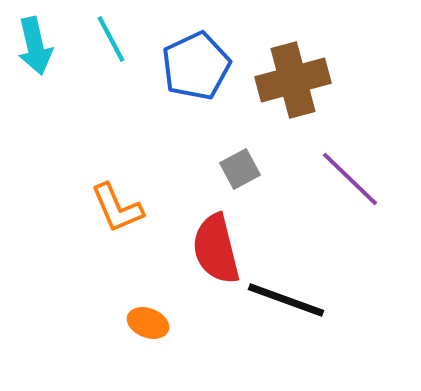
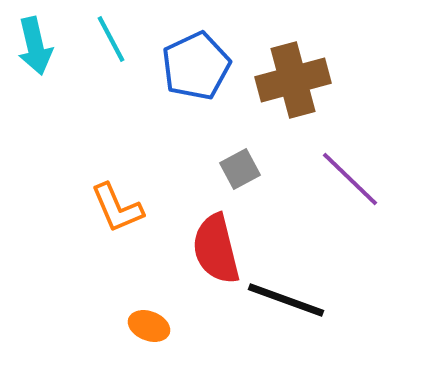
orange ellipse: moved 1 px right, 3 px down
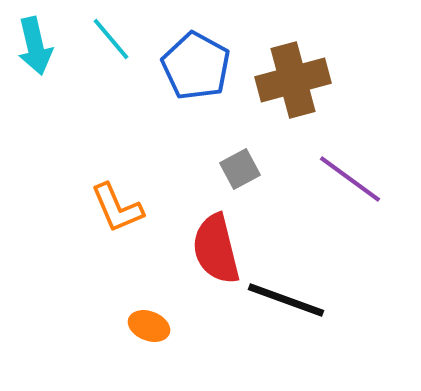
cyan line: rotated 12 degrees counterclockwise
blue pentagon: rotated 18 degrees counterclockwise
purple line: rotated 8 degrees counterclockwise
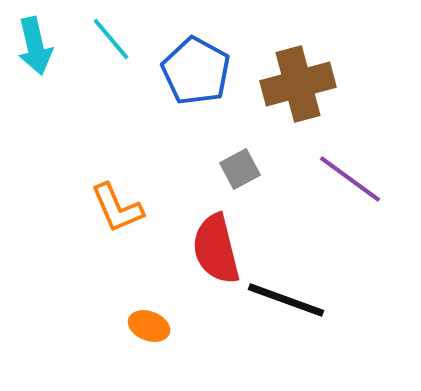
blue pentagon: moved 5 px down
brown cross: moved 5 px right, 4 px down
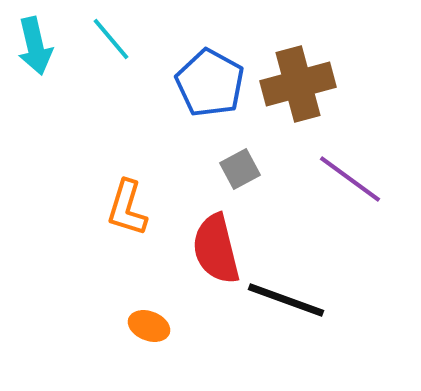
blue pentagon: moved 14 px right, 12 px down
orange L-shape: moved 10 px right; rotated 40 degrees clockwise
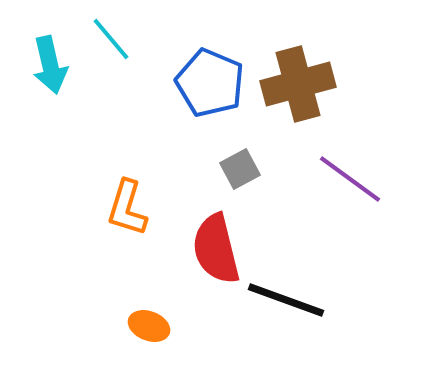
cyan arrow: moved 15 px right, 19 px down
blue pentagon: rotated 6 degrees counterclockwise
